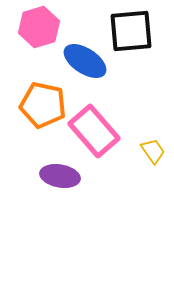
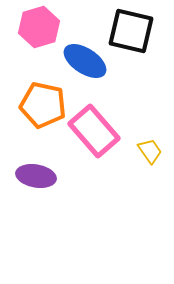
black square: rotated 18 degrees clockwise
yellow trapezoid: moved 3 px left
purple ellipse: moved 24 px left
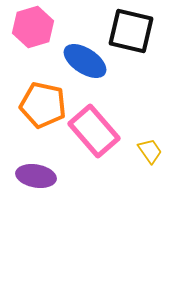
pink hexagon: moved 6 px left
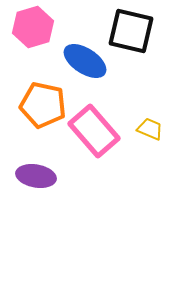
yellow trapezoid: moved 22 px up; rotated 32 degrees counterclockwise
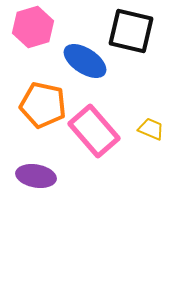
yellow trapezoid: moved 1 px right
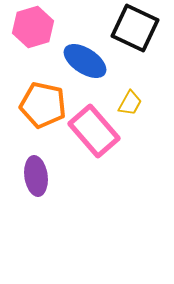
black square: moved 4 px right, 3 px up; rotated 12 degrees clockwise
yellow trapezoid: moved 21 px left, 26 px up; rotated 96 degrees clockwise
purple ellipse: rotated 72 degrees clockwise
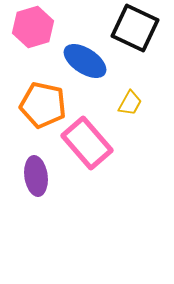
pink rectangle: moved 7 px left, 12 px down
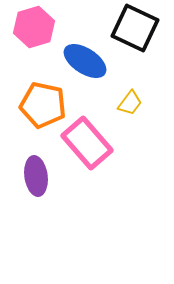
pink hexagon: moved 1 px right
yellow trapezoid: rotated 8 degrees clockwise
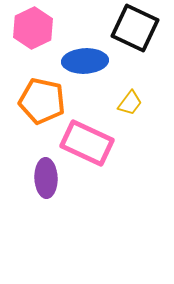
pink hexagon: moved 1 px left, 1 px down; rotated 9 degrees counterclockwise
blue ellipse: rotated 36 degrees counterclockwise
orange pentagon: moved 1 px left, 4 px up
pink rectangle: rotated 24 degrees counterclockwise
purple ellipse: moved 10 px right, 2 px down; rotated 6 degrees clockwise
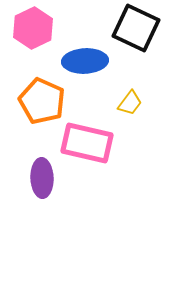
black square: moved 1 px right
orange pentagon: rotated 12 degrees clockwise
pink rectangle: rotated 12 degrees counterclockwise
purple ellipse: moved 4 px left
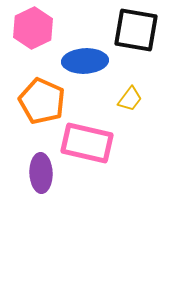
black square: moved 2 px down; rotated 15 degrees counterclockwise
yellow trapezoid: moved 4 px up
purple ellipse: moved 1 px left, 5 px up
